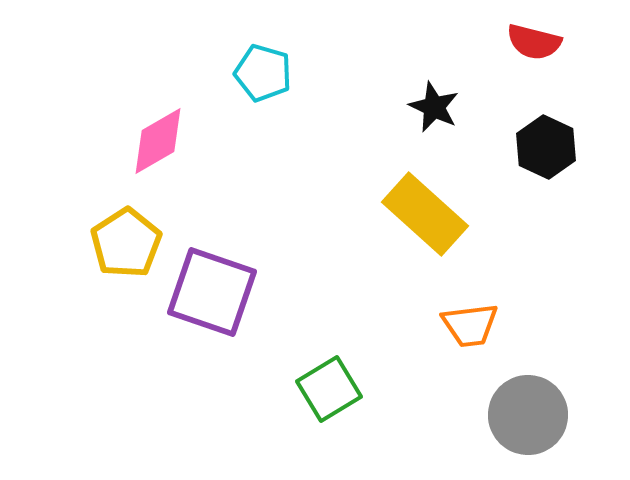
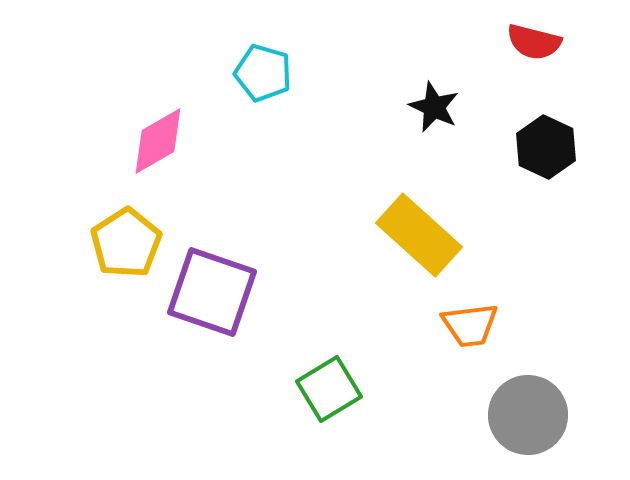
yellow rectangle: moved 6 px left, 21 px down
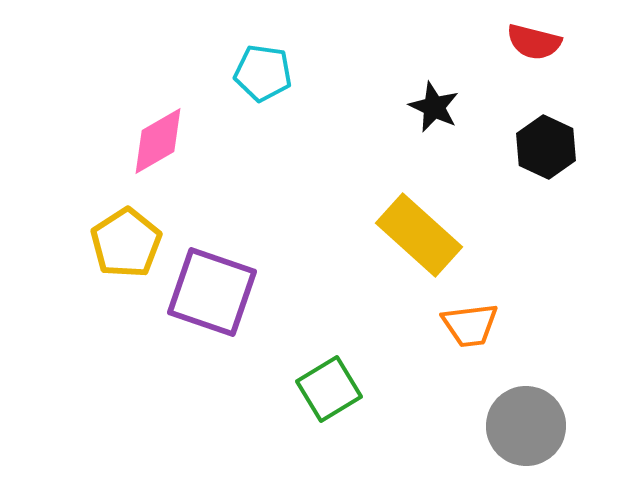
cyan pentagon: rotated 8 degrees counterclockwise
gray circle: moved 2 px left, 11 px down
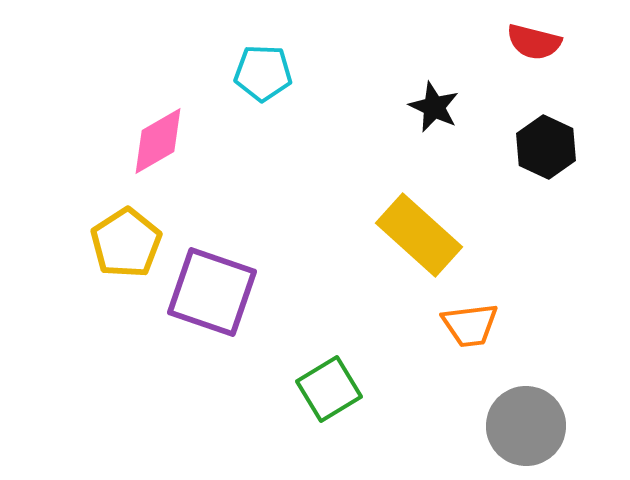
cyan pentagon: rotated 6 degrees counterclockwise
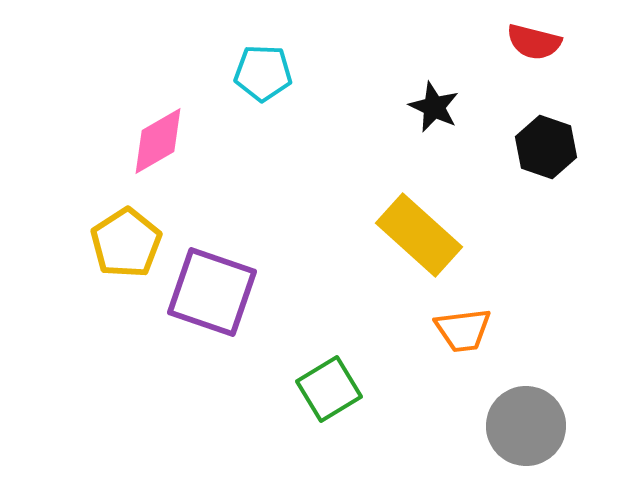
black hexagon: rotated 6 degrees counterclockwise
orange trapezoid: moved 7 px left, 5 px down
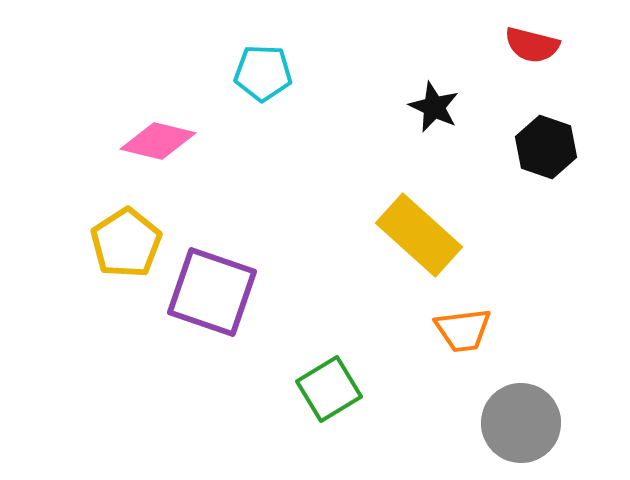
red semicircle: moved 2 px left, 3 px down
pink diamond: rotated 44 degrees clockwise
gray circle: moved 5 px left, 3 px up
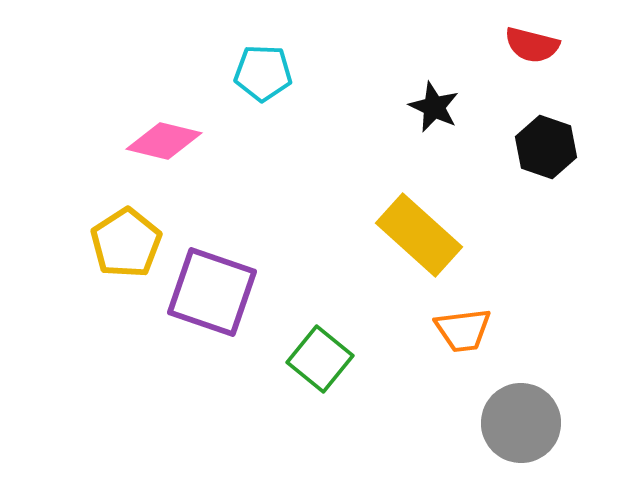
pink diamond: moved 6 px right
green square: moved 9 px left, 30 px up; rotated 20 degrees counterclockwise
